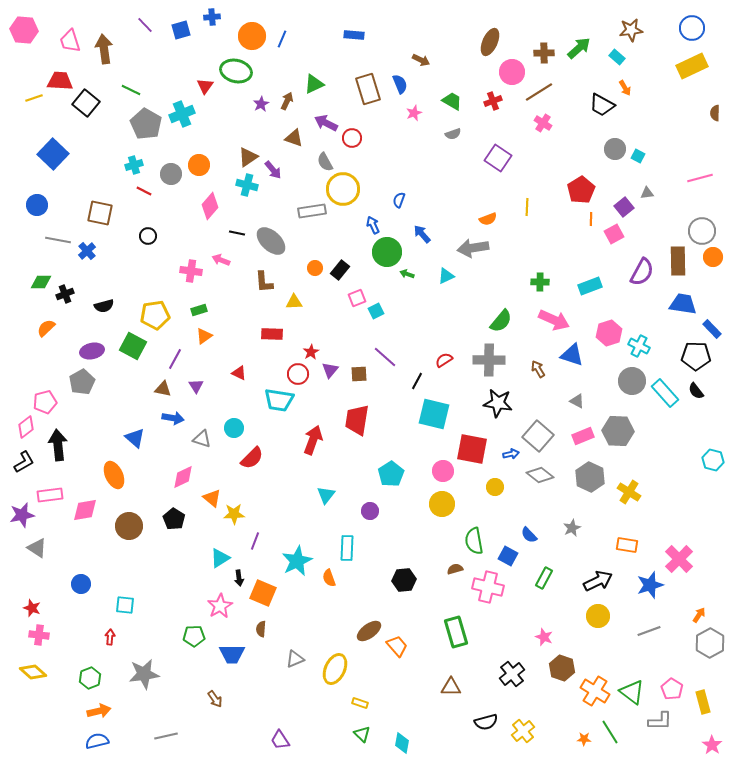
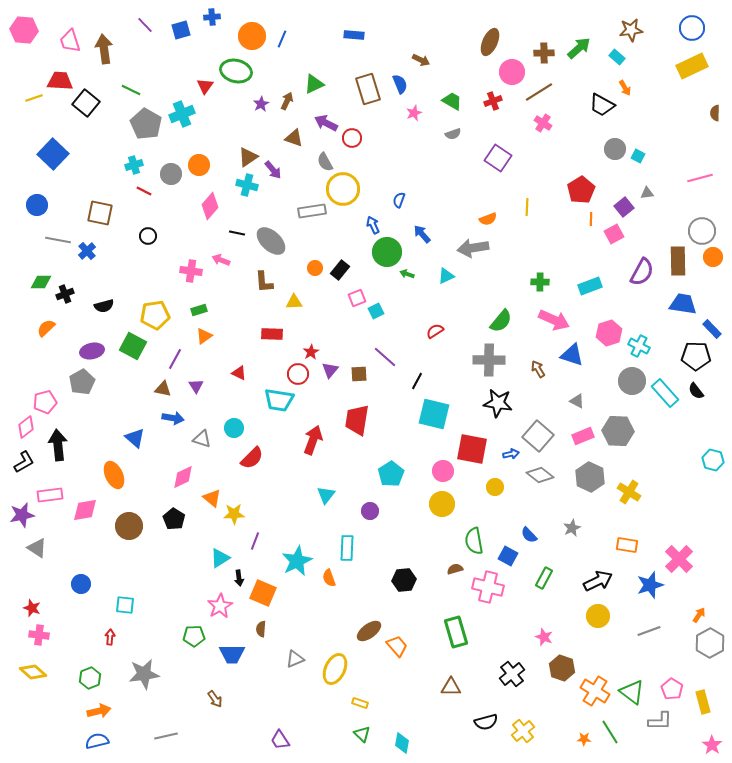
red semicircle at (444, 360): moved 9 px left, 29 px up
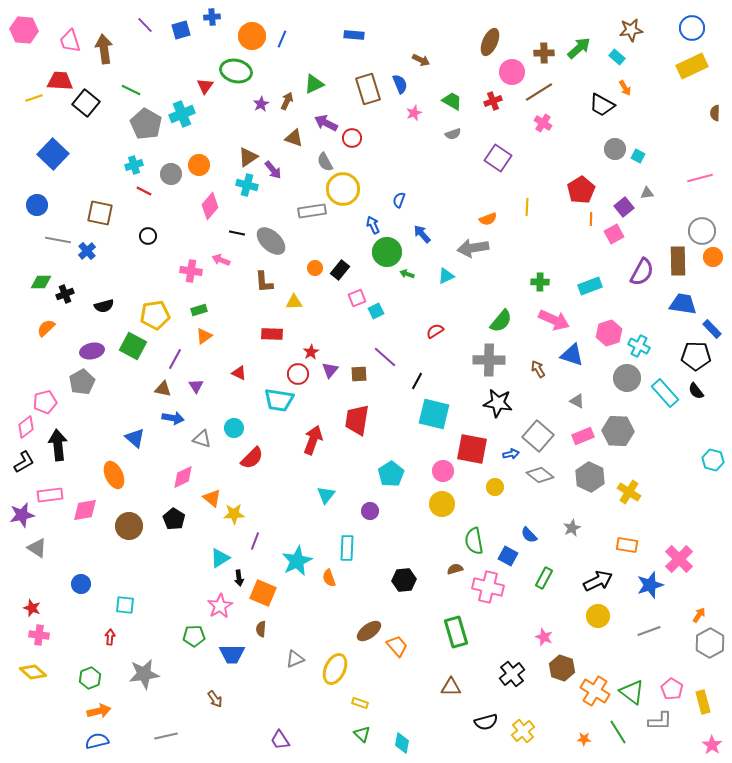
gray circle at (632, 381): moved 5 px left, 3 px up
green line at (610, 732): moved 8 px right
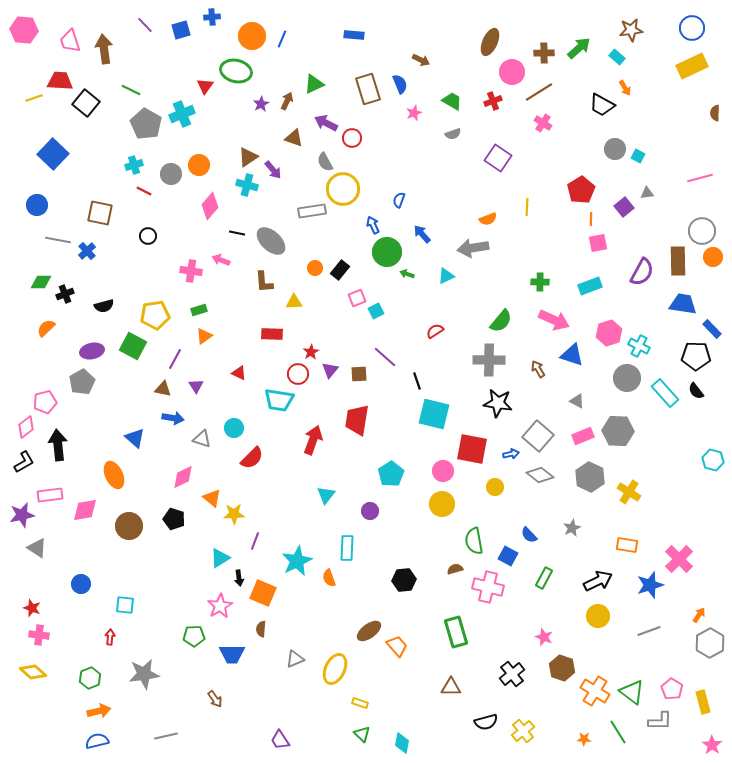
pink square at (614, 234): moved 16 px left, 9 px down; rotated 18 degrees clockwise
black line at (417, 381): rotated 48 degrees counterclockwise
black pentagon at (174, 519): rotated 15 degrees counterclockwise
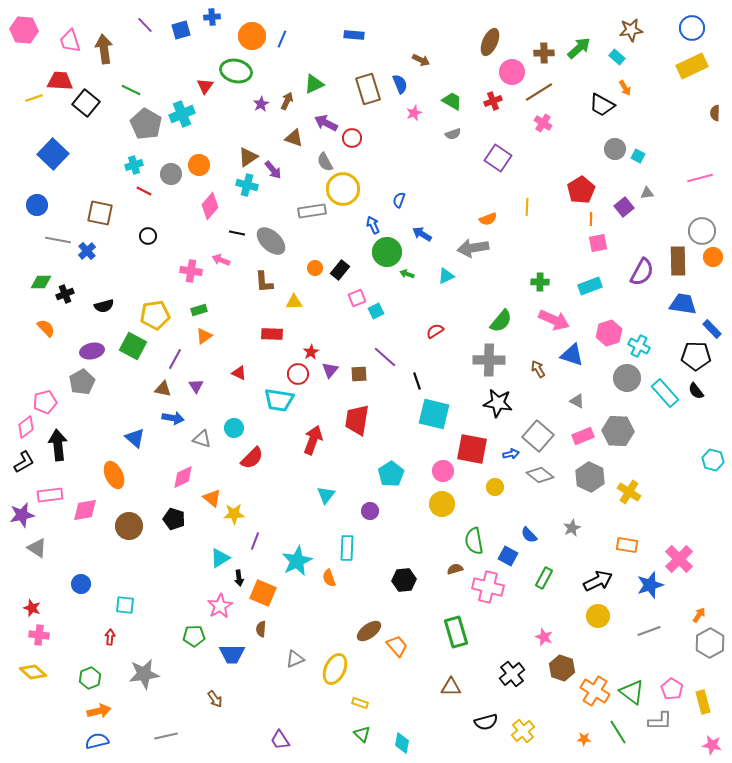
blue arrow at (422, 234): rotated 18 degrees counterclockwise
orange semicircle at (46, 328): rotated 90 degrees clockwise
pink star at (712, 745): rotated 24 degrees counterclockwise
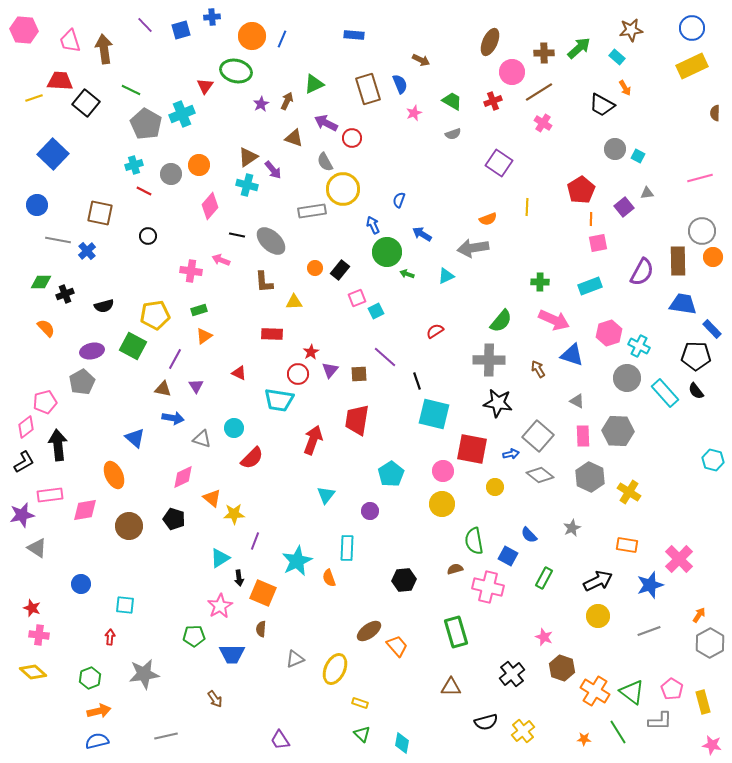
purple square at (498, 158): moved 1 px right, 5 px down
black line at (237, 233): moved 2 px down
pink rectangle at (583, 436): rotated 70 degrees counterclockwise
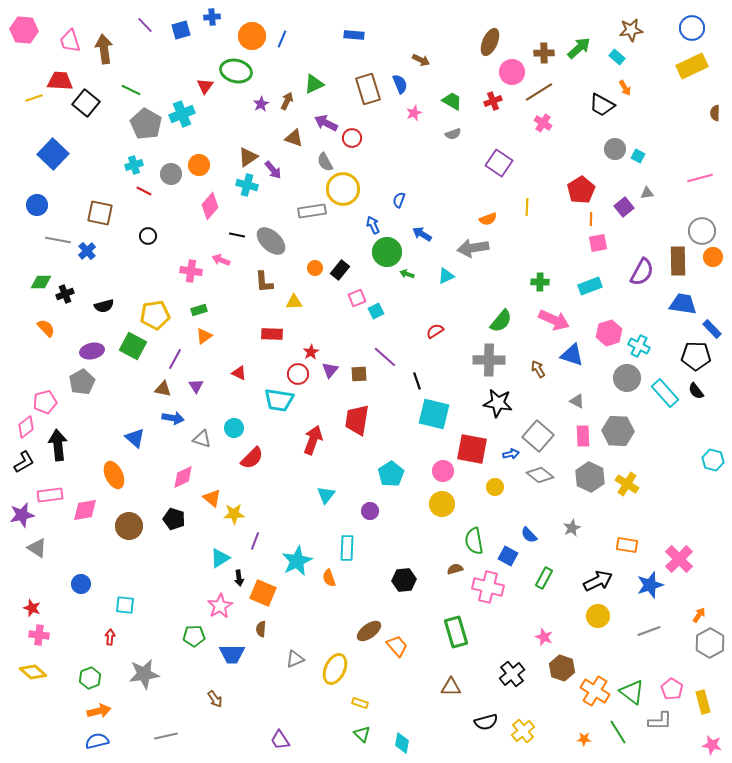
yellow cross at (629, 492): moved 2 px left, 8 px up
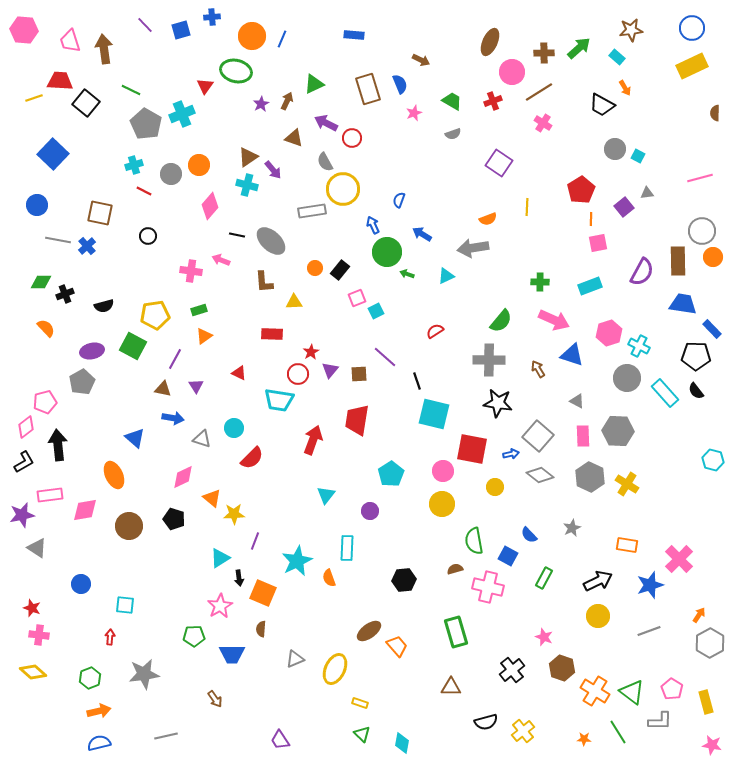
blue cross at (87, 251): moved 5 px up
black cross at (512, 674): moved 4 px up
yellow rectangle at (703, 702): moved 3 px right
blue semicircle at (97, 741): moved 2 px right, 2 px down
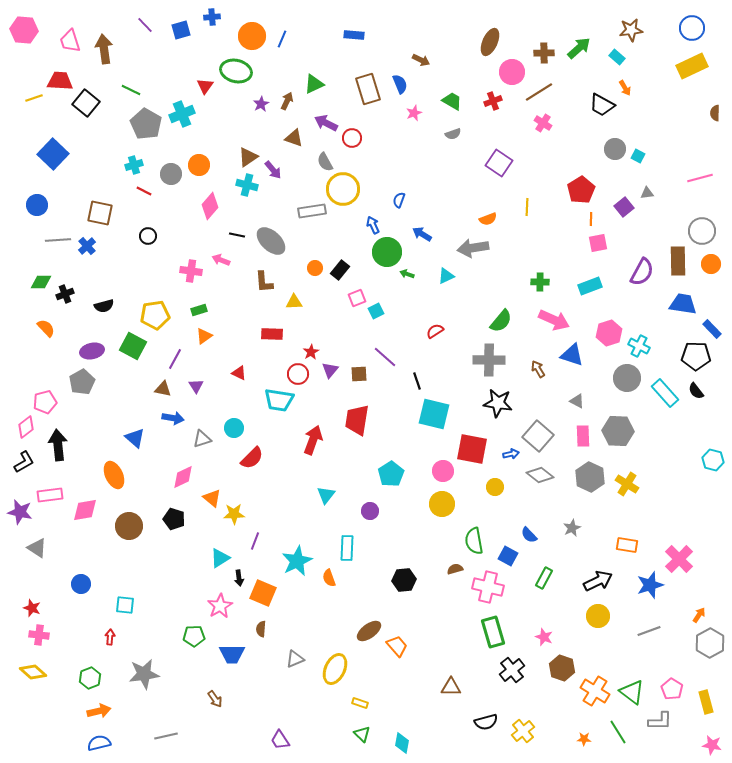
gray line at (58, 240): rotated 15 degrees counterclockwise
orange circle at (713, 257): moved 2 px left, 7 px down
gray triangle at (202, 439): rotated 36 degrees counterclockwise
purple star at (22, 515): moved 2 px left, 3 px up; rotated 25 degrees clockwise
green rectangle at (456, 632): moved 37 px right
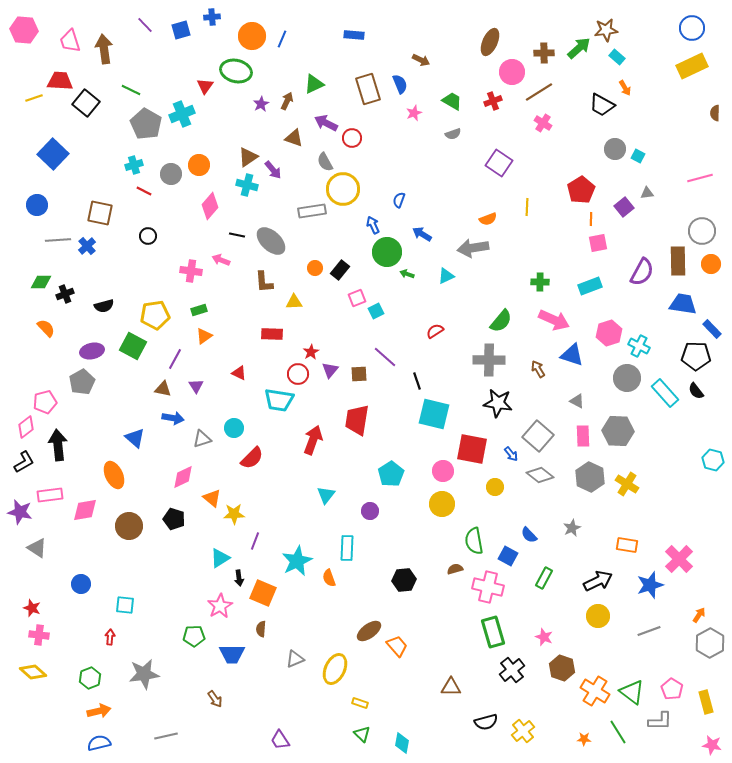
brown star at (631, 30): moved 25 px left
blue arrow at (511, 454): rotated 63 degrees clockwise
